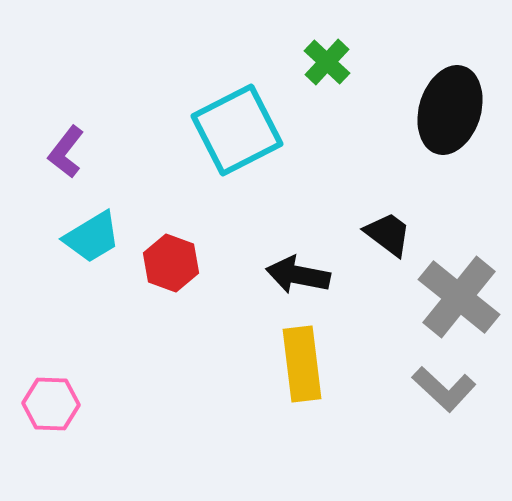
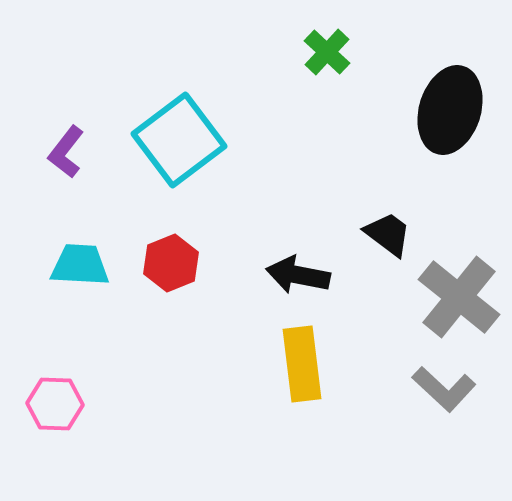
green cross: moved 10 px up
cyan square: moved 58 px left, 10 px down; rotated 10 degrees counterclockwise
cyan trapezoid: moved 12 px left, 28 px down; rotated 146 degrees counterclockwise
red hexagon: rotated 18 degrees clockwise
pink hexagon: moved 4 px right
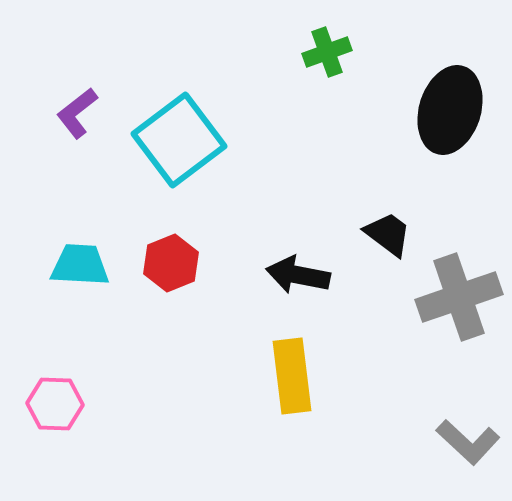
green cross: rotated 27 degrees clockwise
purple L-shape: moved 11 px right, 39 px up; rotated 14 degrees clockwise
gray cross: rotated 32 degrees clockwise
yellow rectangle: moved 10 px left, 12 px down
gray L-shape: moved 24 px right, 53 px down
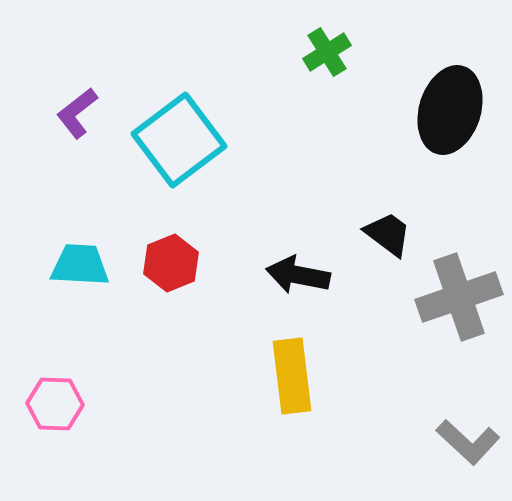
green cross: rotated 12 degrees counterclockwise
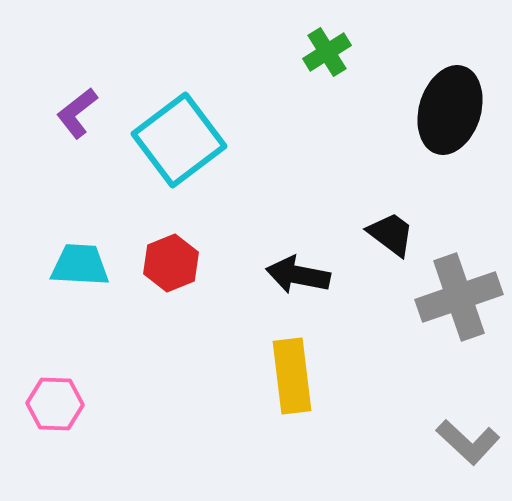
black trapezoid: moved 3 px right
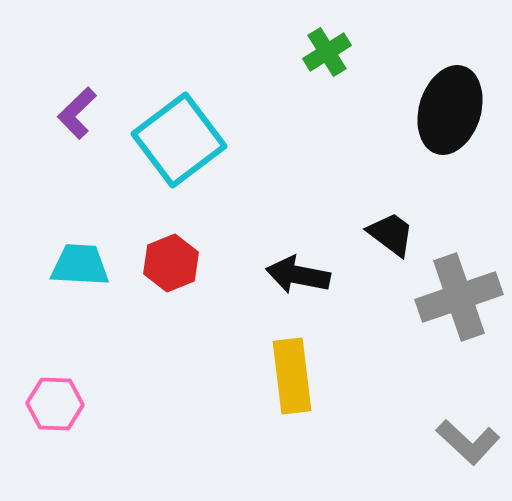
purple L-shape: rotated 6 degrees counterclockwise
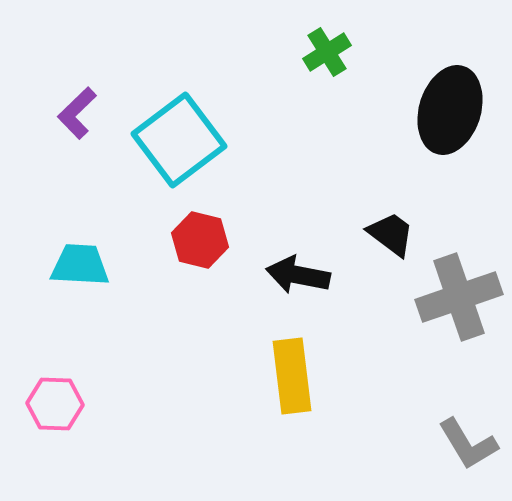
red hexagon: moved 29 px right, 23 px up; rotated 24 degrees counterclockwise
gray L-shape: moved 2 px down; rotated 16 degrees clockwise
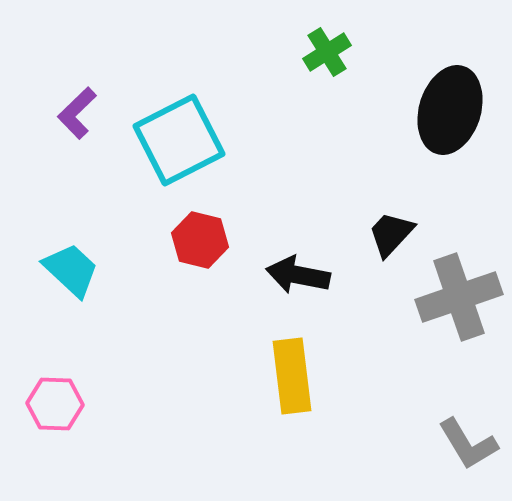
cyan square: rotated 10 degrees clockwise
black trapezoid: rotated 84 degrees counterclockwise
cyan trapezoid: moved 9 px left, 5 px down; rotated 40 degrees clockwise
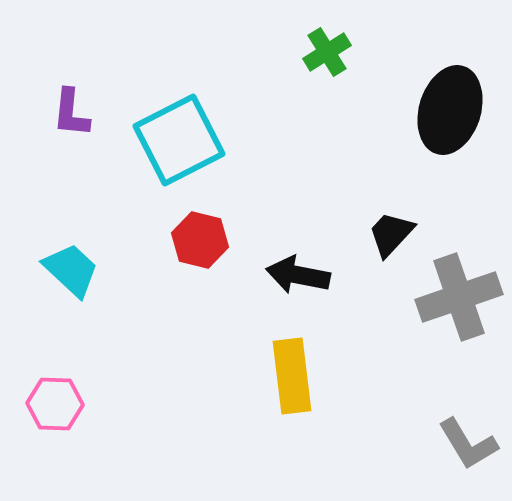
purple L-shape: moved 6 px left; rotated 40 degrees counterclockwise
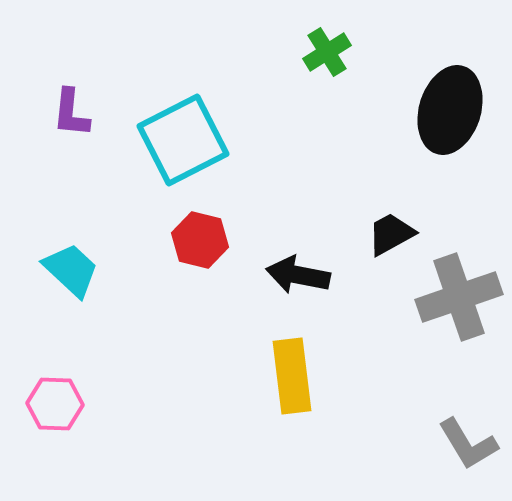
cyan square: moved 4 px right
black trapezoid: rotated 18 degrees clockwise
